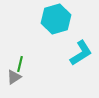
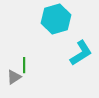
green line: moved 4 px right, 1 px down; rotated 14 degrees counterclockwise
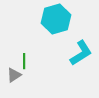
green line: moved 4 px up
gray triangle: moved 2 px up
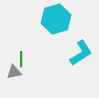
green line: moved 3 px left, 2 px up
gray triangle: moved 3 px up; rotated 21 degrees clockwise
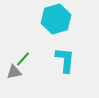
cyan L-shape: moved 16 px left, 7 px down; rotated 52 degrees counterclockwise
green line: moved 2 px right; rotated 42 degrees clockwise
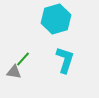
cyan L-shape: rotated 12 degrees clockwise
gray triangle: rotated 21 degrees clockwise
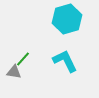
cyan hexagon: moved 11 px right
cyan L-shape: moved 1 px down; rotated 44 degrees counterclockwise
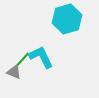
cyan L-shape: moved 24 px left, 4 px up
gray triangle: rotated 14 degrees clockwise
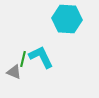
cyan hexagon: rotated 20 degrees clockwise
green line: rotated 28 degrees counterclockwise
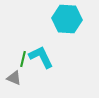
gray triangle: moved 6 px down
